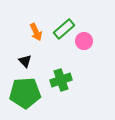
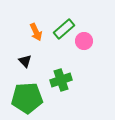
green pentagon: moved 2 px right, 5 px down
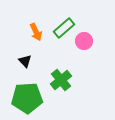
green rectangle: moved 1 px up
green cross: rotated 20 degrees counterclockwise
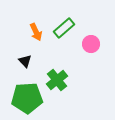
pink circle: moved 7 px right, 3 px down
green cross: moved 4 px left
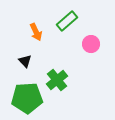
green rectangle: moved 3 px right, 7 px up
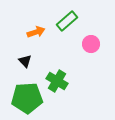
orange arrow: rotated 84 degrees counterclockwise
green cross: moved 1 px down; rotated 20 degrees counterclockwise
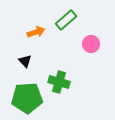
green rectangle: moved 1 px left, 1 px up
green cross: moved 2 px right, 1 px down; rotated 15 degrees counterclockwise
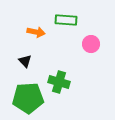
green rectangle: rotated 45 degrees clockwise
orange arrow: rotated 30 degrees clockwise
green pentagon: moved 1 px right
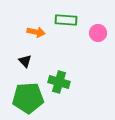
pink circle: moved 7 px right, 11 px up
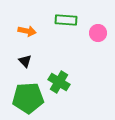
orange arrow: moved 9 px left, 1 px up
green cross: rotated 15 degrees clockwise
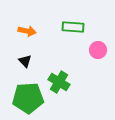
green rectangle: moved 7 px right, 7 px down
pink circle: moved 17 px down
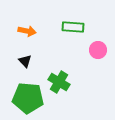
green pentagon: rotated 8 degrees clockwise
